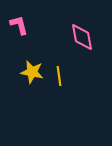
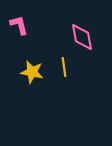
yellow line: moved 5 px right, 9 px up
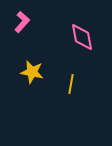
pink L-shape: moved 3 px right, 3 px up; rotated 55 degrees clockwise
yellow line: moved 7 px right, 17 px down; rotated 18 degrees clockwise
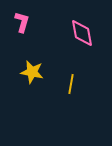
pink L-shape: rotated 25 degrees counterclockwise
pink diamond: moved 4 px up
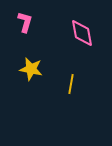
pink L-shape: moved 3 px right
yellow star: moved 1 px left, 3 px up
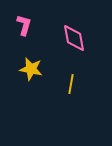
pink L-shape: moved 1 px left, 3 px down
pink diamond: moved 8 px left, 5 px down
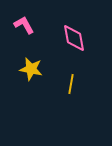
pink L-shape: rotated 45 degrees counterclockwise
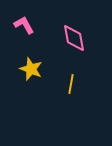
yellow star: rotated 10 degrees clockwise
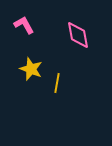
pink diamond: moved 4 px right, 3 px up
yellow line: moved 14 px left, 1 px up
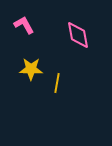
yellow star: rotated 20 degrees counterclockwise
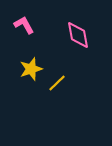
yellow star: rotated 20 degrees counterclockwise
yellow line: rotated 36 degrees clockwise
